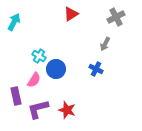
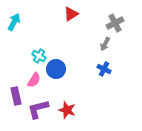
gray cross: moved 1 px left, 6 px down
blue cross: moved 8 px right
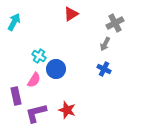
purple L-shape: moved 2 px left, 4 px down
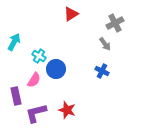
cyan arrow: moved 20 px down
gray arrow: rotated 64 degrees counterclockwise
blue cross: moved 2 px left, 2 px down
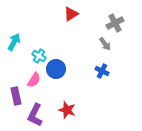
purple L-shape: moved 1 px left, 2 px down; rotated 50 degrees counterclockwise
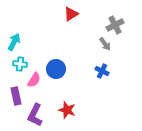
gray cross: moved 2 px down
cyan cross: moved 19 px left, 8 px down; rotated 24 degrees counterclockwise
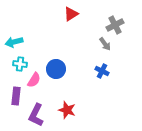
cyan arrow: rotated 132 degrees counterclockwise
purple rectangle: rotated 18 degrees clockwise
purple L-shape: moved 1 px right
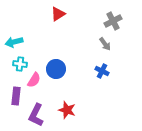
red triangle: moved 13 px left
gray cross: moved 2 px left, 4 px up
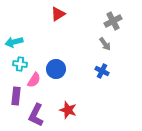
red star: moved 1 px right
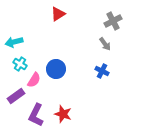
cyan cross: rotated 24 degrees clockwise
purple rectangle: rotated 48 degrees clockwise
red star: moved 5 px left, 4 px down
